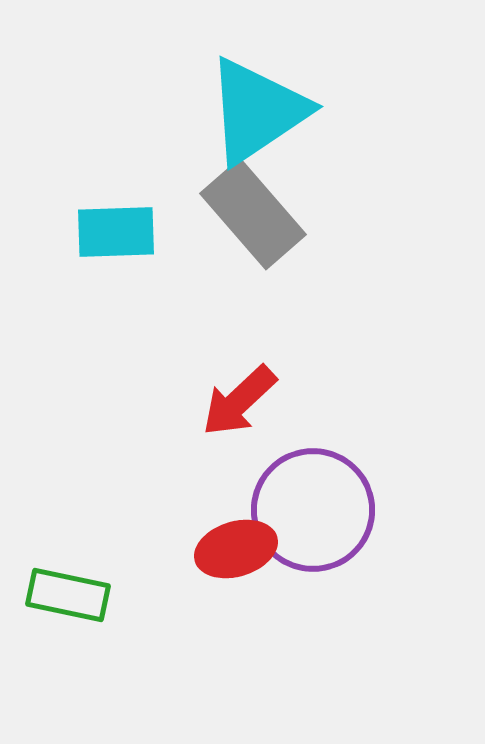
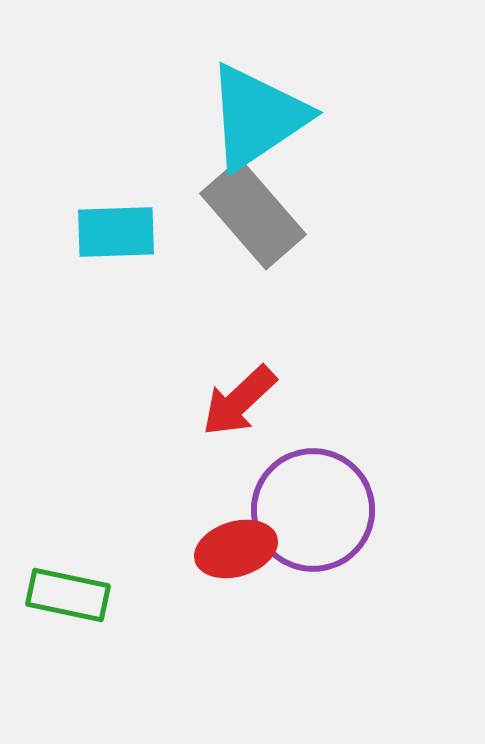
cyan triangle: moved 6 px down
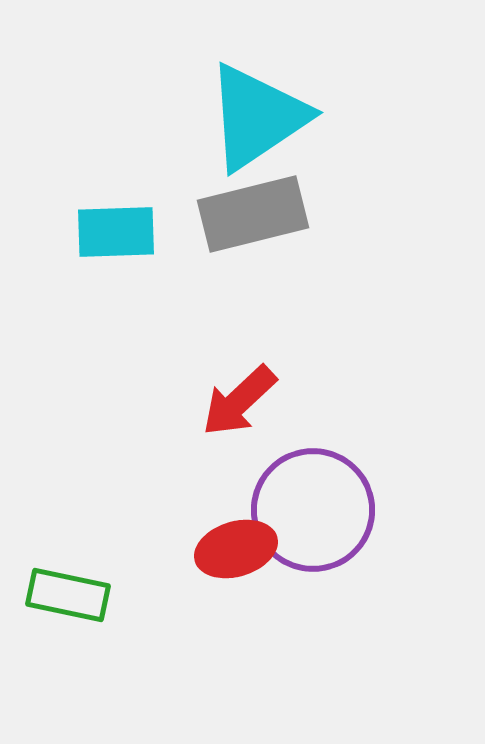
gray rectangle: rotated 63 degrees counterclockwise
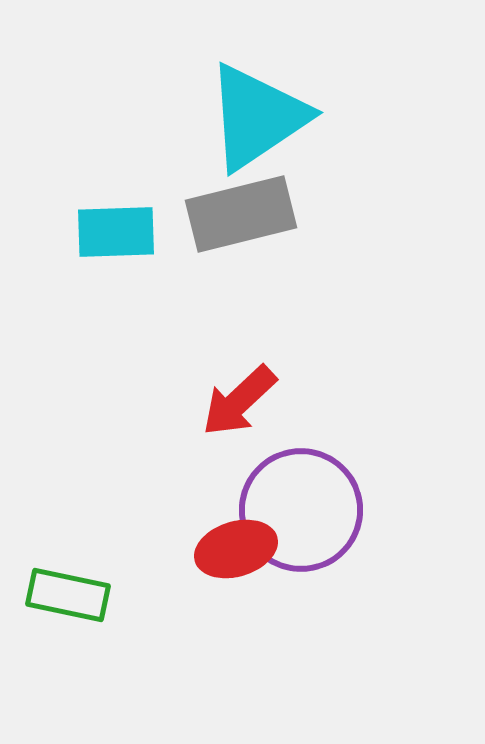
gray rectangle: moved 12 px left
purple circle: moved 12 px left
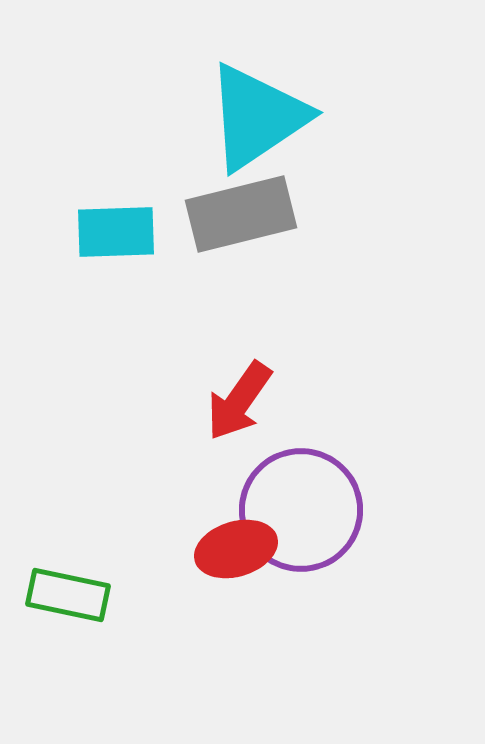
red arrow: rotated 12 degrees counterclockwise
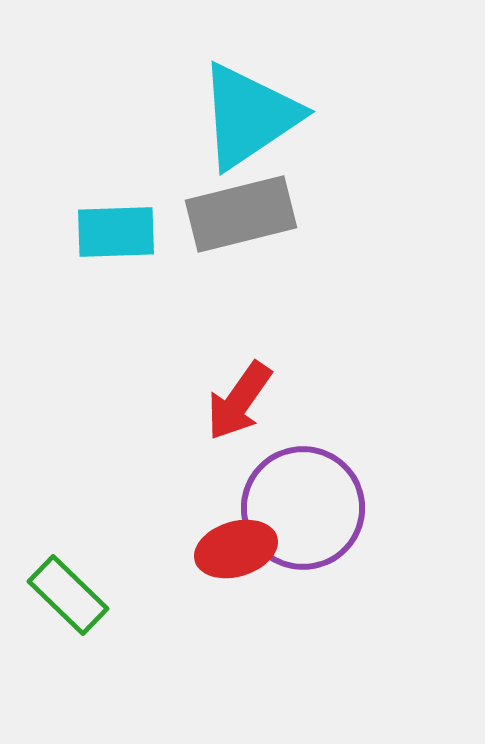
cyan triangle: moved 8 px left, 1 px up
purple circle: moved 2 px right, 2 px up
green rectangle: rotated 32 degrees clockwise
